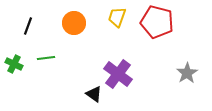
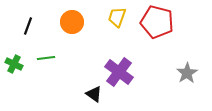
orange circle: moved 2 px left, 1 px up
purple cross: moved 1 px right, 2 px up
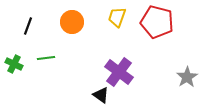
gray star: moved 4 px down
black triangle: moved 7 px right, 1 px down
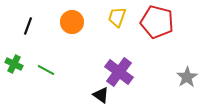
green line: moved 12 px down; rotated 36 degrees clockwise
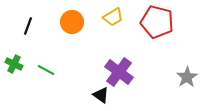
yellow trapezoid: moved 4 px left; rotated 140 degrees counterclockwise
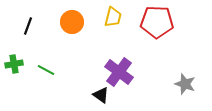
yellow trapezoid: rotated 45 degrees counterclockwise
red pentagon: rotated 12 degrees counterclockwise
green cross: rotated 36 degrees counterclockwise
gray star: moved 2 px left, 7 px down; rotated 20 degrees counterclockwise
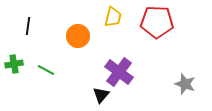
orange circle: moved 6 px right, 14 px down
black line: rotated 12 degrees counterclockwise
black triangle: rotated 36 degrees clockwise
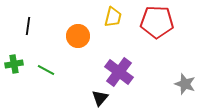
black triangle: moved 1 px left, 3 px down
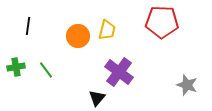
yellow trapezoid: moved 6 px left, 13 px down
red pentagon: moved 5 px right
green cross: moved 2 px right, 3 px down
green line: rotated 24 degrees clockwise
gray star: moved 2 px right, 1 px down
black triangle: moved 3 px left
